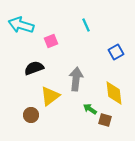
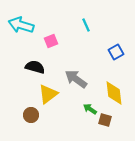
black semicircle: moved 1 px right, 1 px up; rotated 36 degrees clockwise
gray arrow: rotated 60 degrees counterclockwise
yellow triangle: moved 2 px left, 2 px up
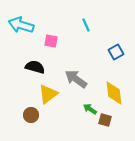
pink square: rotated 32 degrees clockwise
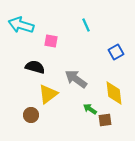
brown square: rotated 24 degrees counterclockwise
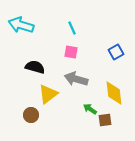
cyan line: moved 14 px left, 3 px down
pink square: moved 20 px right, 11 px down
gray arrow: rotated 20 degrees counterclockwise
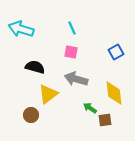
cyan arrow: moved 4 px down
green arrow: moved 1 px up
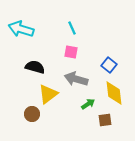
blue square: moved 7 px left, 13 px down; rotated 21 degrees counterclockwise
green arrow: moved 2 px left, 4 px up; rotated 112 degrees clockwise
brown circle: moved 1 px right, 1 px up
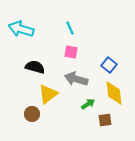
cyan line: moved 2 px left
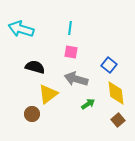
cyan line: rotated 32 degrees clockwise
yellow diamond: moved 2 px right
brown square: moved 13 px right; rotated 32 degrees counterclockwise
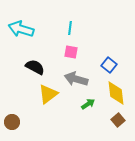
black semicircle: rotated 12 degrees clockwise
brown circle: moved 20 px left, 8 px down
